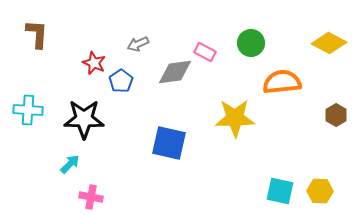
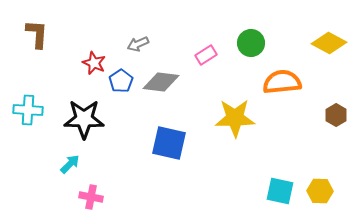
pink rectangle: moved 1 px right, 3 px down; rotated 60 degrees counterclockwise
gray diamond: moved 14 px left, 10 px down; rotated 15 degrees clockwise
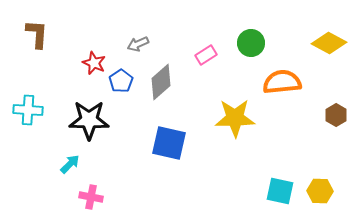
gray diamond: rotated 48 degrees counterclockwise
black star: moved 5 px right, 1 px down
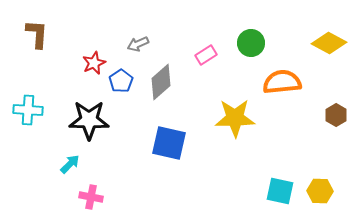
red star: rotated 25 degrees clockwise
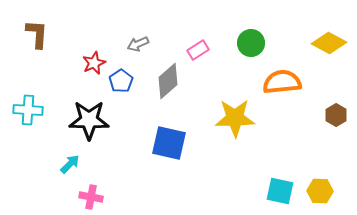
pink rectangle: moved 8 px left, 5 px up
gray diamond: moved 7 px right, 1 px up
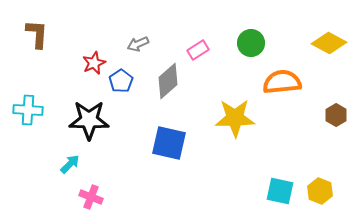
yellow hexagon: rotated 20 degrees clockwise
pink cross: rotated 10 degrees clockwise
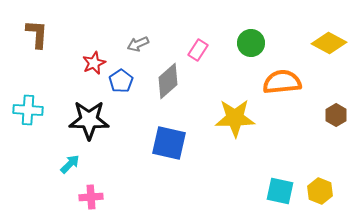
pink rectangle: rotated 25 degrees counterclockwise
pink cross: rotated 25 degrees counterclockwise
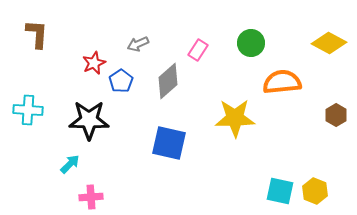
yellow hexagon: moved 5 px left
